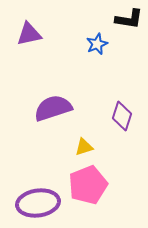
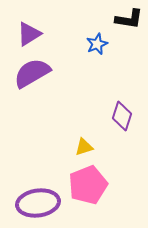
purple triangle: rotated 20 degrees counterclockwise
purple semicircle: moved 21 px left, 35 px up; rotated 12 degrees counterclockwise
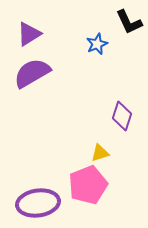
black L-shape: moved 3 px down; rotated 56 degrees clockwise
yellow triangle: moved 16 px right, 6 px down
